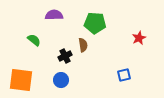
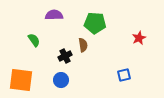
green semicircle: rotated 16 degrees clockwise
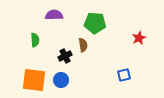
green semicircle: moved 1 px right; rotated 32 degrees clockwise
orange square: moved 13 px right
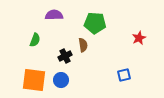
green semicircle: rotated 24 degrees clockwise
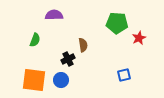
green pentagon: moved 22 px right
black cross: moved 3 px right, 3 px down
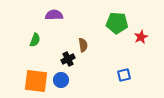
red star: moved 2 px right, 1 px up
orange square: moved 2 px right, 1 px down
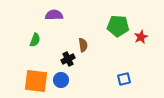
green pentagon: moved 1 px right, 3 px down
blue square: moved 4 px down
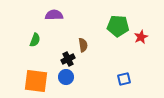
blue circle: moved 5 px right, 3 px up
